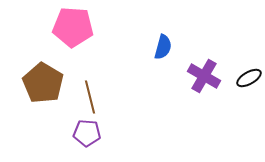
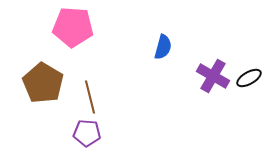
purple cross: moved 9 px right
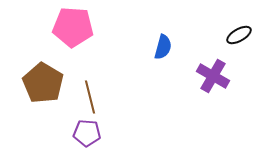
black ellipse: moved 10 px left, 43 px up
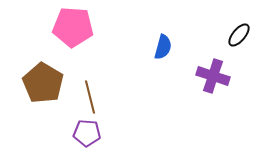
black ellipse: rotated 20 degrees counterclockwise
purple cross: rotated 12 degrees counterclockwise
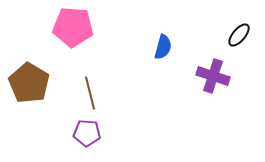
brown pentagon: moved 14 px left
brown line: moved 4 px up
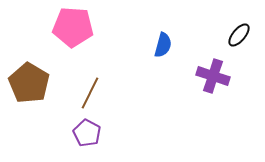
blue semicircle: moved 2 px up
brown line: rotated 40 degrees clockwise
purple pentagon: rotated 24 degrees clockwise
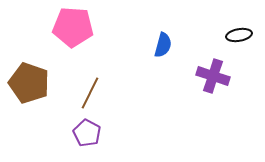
black ellipse: rotated 40 degrees clockwise
brown pentagon: rotated 12 degrees counterclockwise
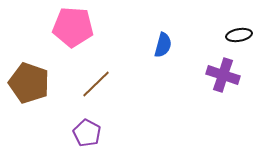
purple cross: moved 10 px right, 1 px up
brown line: moved 6 px right, 9 px up; rotated 20 degrees clockwise
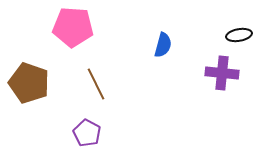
purple cross: moved 1 px left, 2 px up; rotated 12 degrees counterclockwise
brown line: rotated 72 degrees counterclockwise
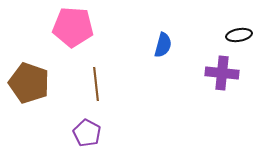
brown line: rotated 20 degrees clockwise
